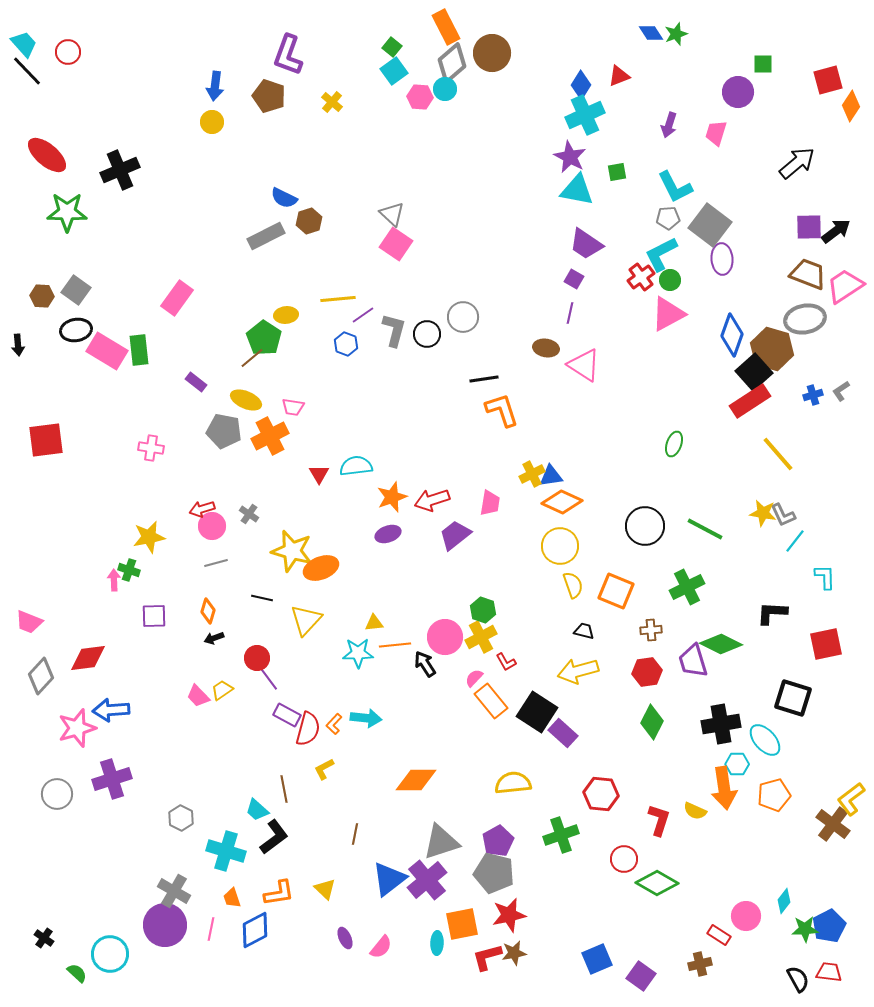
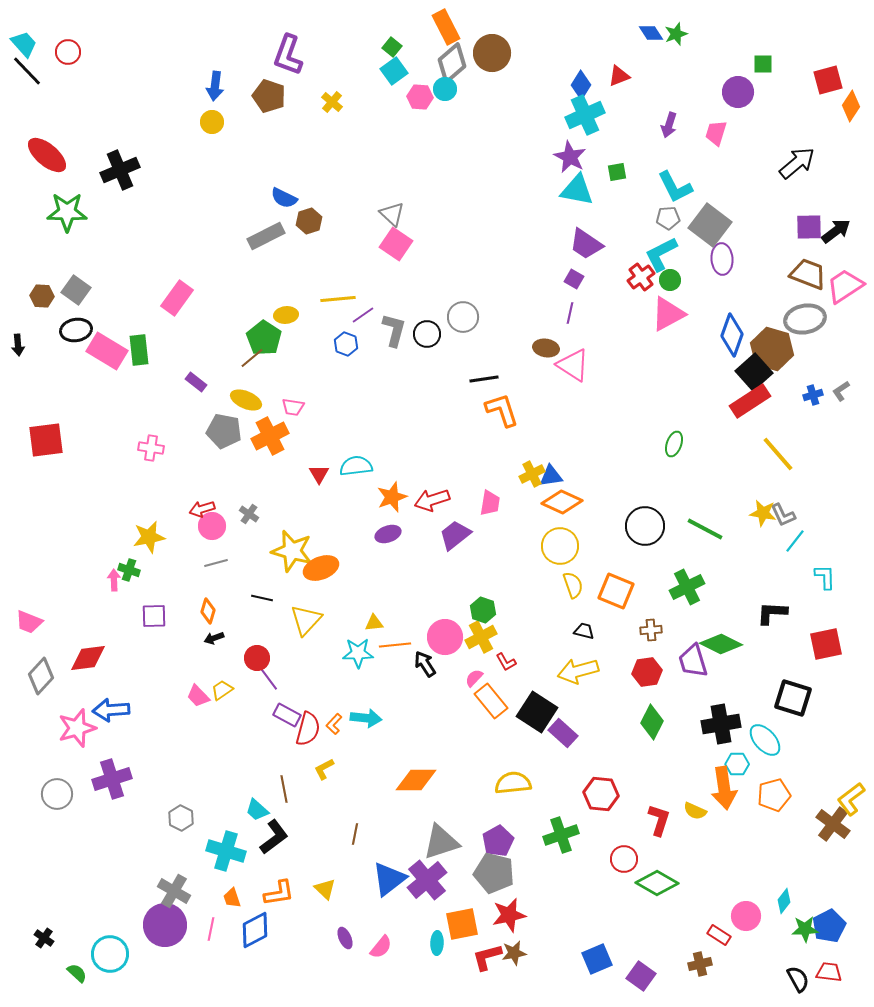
pink triangle at (584, 365): moved 11 px left
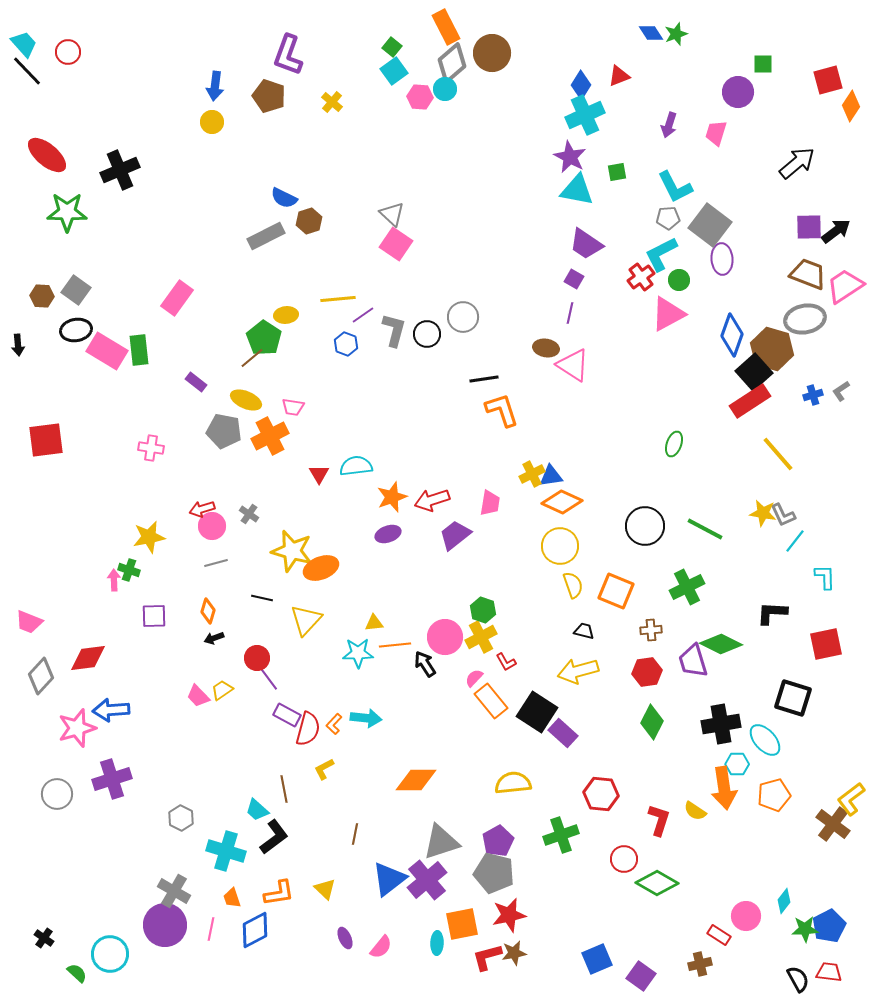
green circle at (670, 280): moved 9 px right
yellow semicircle at (695, 811): rotated 10 degrees clockwise
